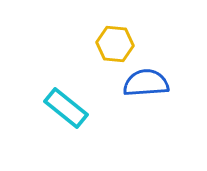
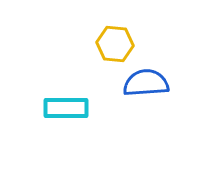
cyan rectangle: rotated 39 degrees counterclockwise
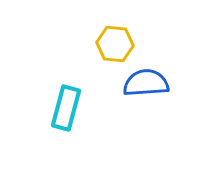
cyan rectangle: rotated 75 degrees counterclockwise
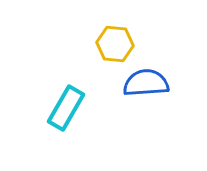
cyan rectangle: rotated 15 degrees clockwise
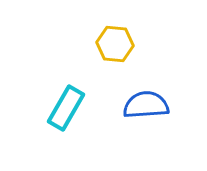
blue semicircle: moved 22 px down
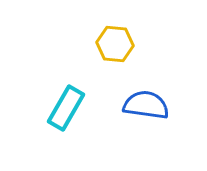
blue semicircle: rotated 12 degrees clockwise
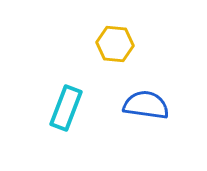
cyan rectangle: rotated 9 degrees counterclockwise
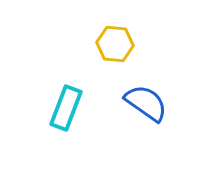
blue semicircle: moved 2 px up; rotated 27 degrees clockwise
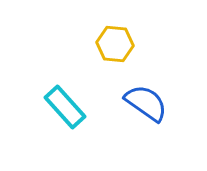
cyan rectangle: moved 1 px left, 1 px up; rotated 63 degrees counterclockwise
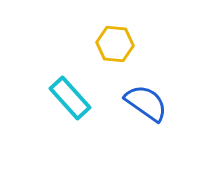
cyan rectangle: moved 5 px right, 9 px up
